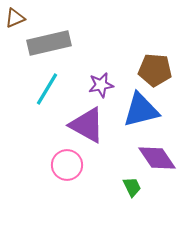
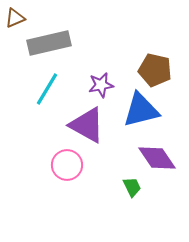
brown pentagon: rotated 8 degrees clockwise
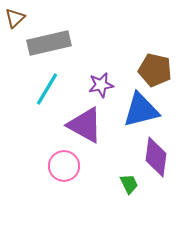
brown triangle: rotated 20 degrees counterclockwise
purple triangle: moved 2 px left
purple diamond: moved 1 px left, 1 px up; rotated 42 degrees clockwise
pink circle: moved 3 px left, 1 px down
green trapezoid: moved 3 px left, 3 px up
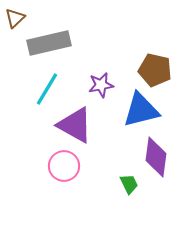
purple triangle: moved 10 px left
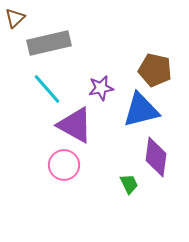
purple star: moved 3 px down
cyan line: rotated 72 degrees counterclockwise
pink circle: moved 1 px up
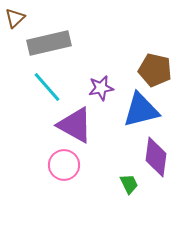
cyan line: moved 2 px up
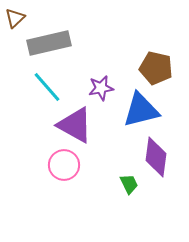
brown pentagon: moved 1 px right, 2 px up
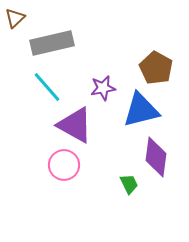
gray rectangle: moved 3 px right
brown pentagon: rotated 16 degrees clockwise
purple star: moved 2 px right
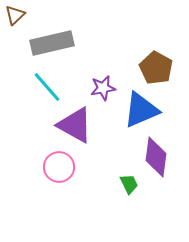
brown triangle: moved 3 px up
blue triangle: rotated 9 degrees counterclockwise
pink circle: moved 5 px left, 2 px down
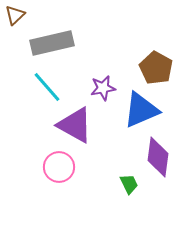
purple diamond: moved 2 px right
